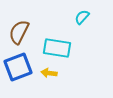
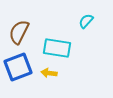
cyan semicircle: moved 4 px right, 4 px down
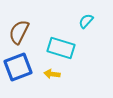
cyan rectangle: moved 4 px right; rotated 8 degrees clockwise
yellow arrow: moved 3 px right, 1 px down
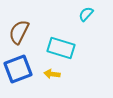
cyan semicircle: moved 7 px up
blue square: moved 2 px down
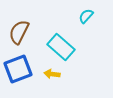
cyan semicircle: moved 2 px down
cyan rectangle: moved 1 px up; rotated 24 degrees clockwise
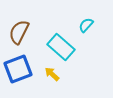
cyan semicircle: moved 9 px down
yellow arrow: rotated 35 degrees clockwise
